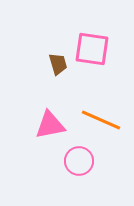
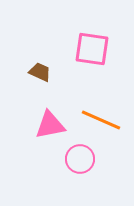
brown trapezoid: moved 18 px left, 8 px down; rotated 50 degrees counterclockwise
pink circle: moved 1 px right, 2 px up
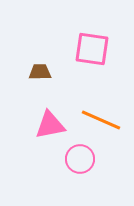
brown trapezoid: rotated 25 degrees counterclockwise
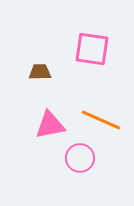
pink circle: moved 1 px up
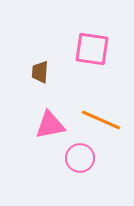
brown trapezoid: rotated 85 degrees counterclockwise
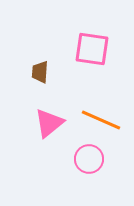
pink triangle: moved 1 px left, 2 px up; rotated 28 degrees counterclockwise
pink circle: moved 9 px right, 1 px down
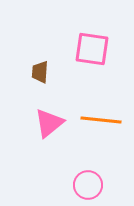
orange line: rotated 18 degrees counterclockwise
pink circle: moved 1 px left, 26 px down
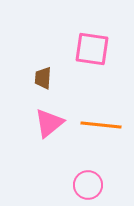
brown trapezoid: moved 3 px right, 6 px down
orange line: moved 5 px down
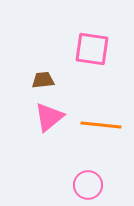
brown trapezoid: moved 2 px down; rotated 80 degrees clockwise
pink triangle: moved 6 px up
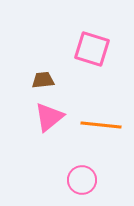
pink square: rotated 9 degrees clockwise
pink circle: moved 6 px left, 5 px up
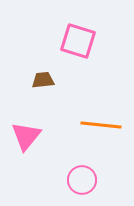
pink square: moved 14 px left, 8 px up
pink triangle: moved 23 px left, 19 px down; rotated 12 degrees counterclockwise
